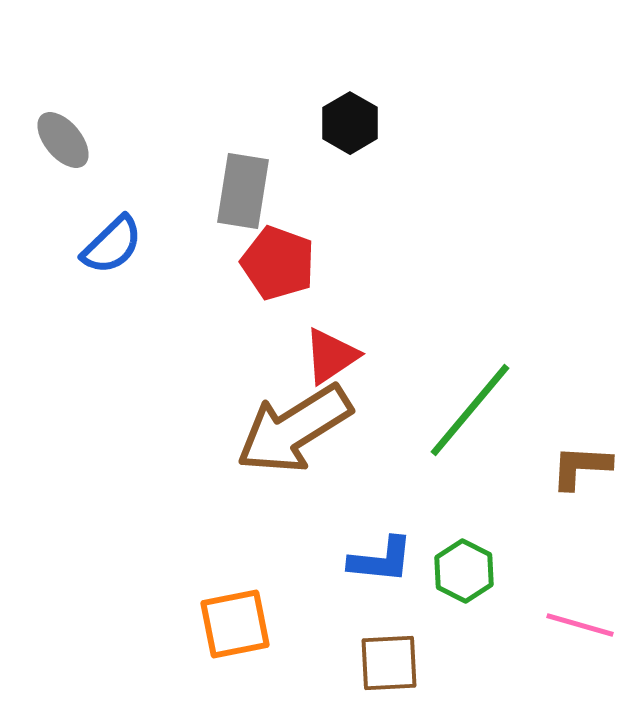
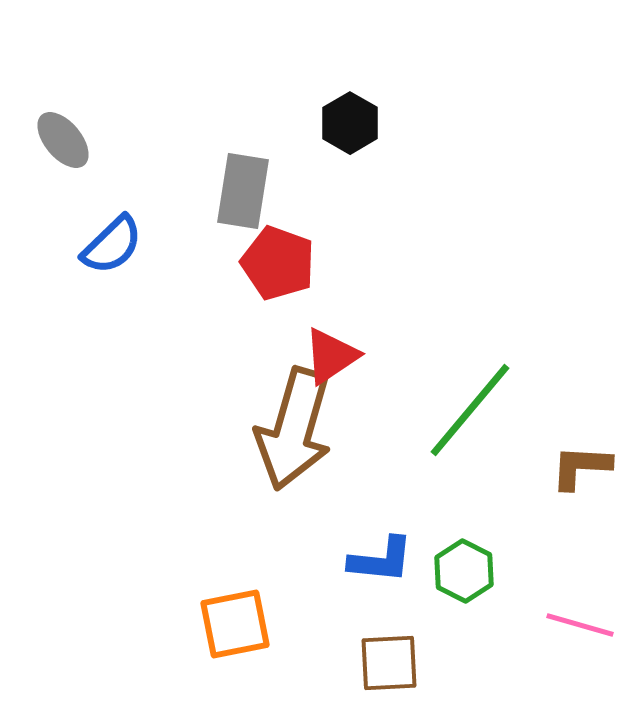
brown arrow: rotated 42 degrees counterclockwise
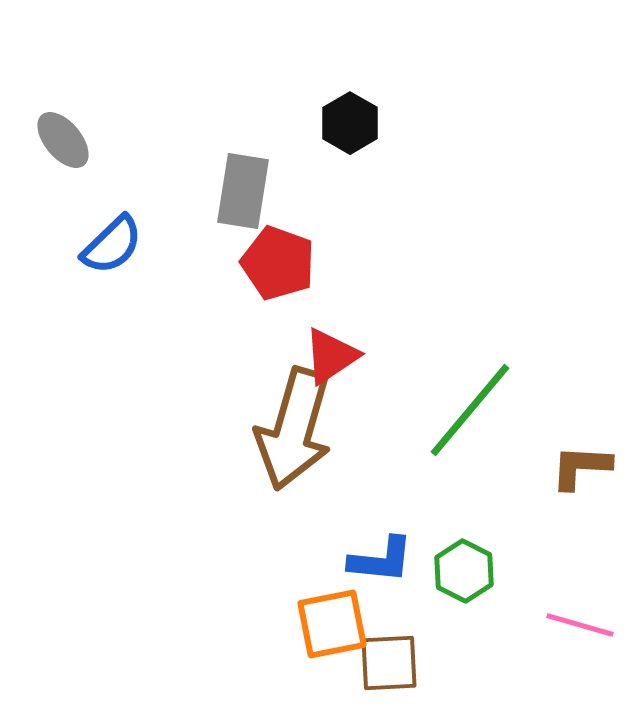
orange square: moved 97 px right
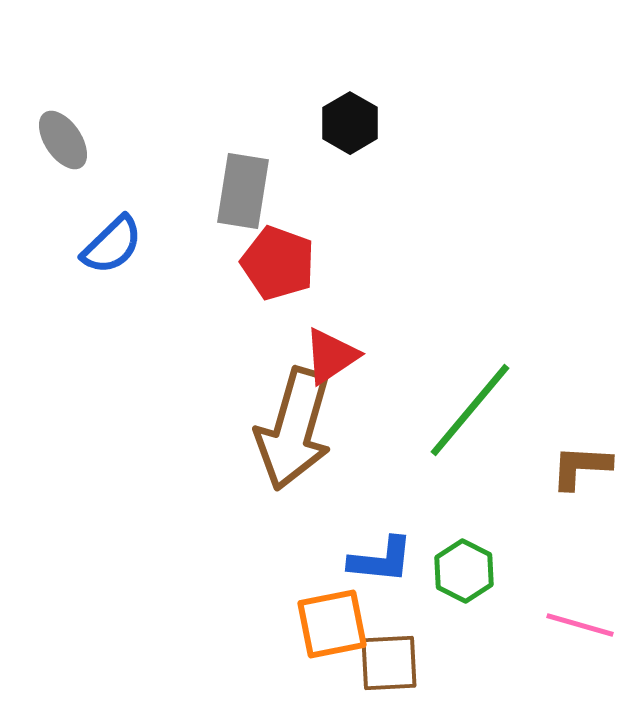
gray ellipse: rotated 6 degrees clockwise
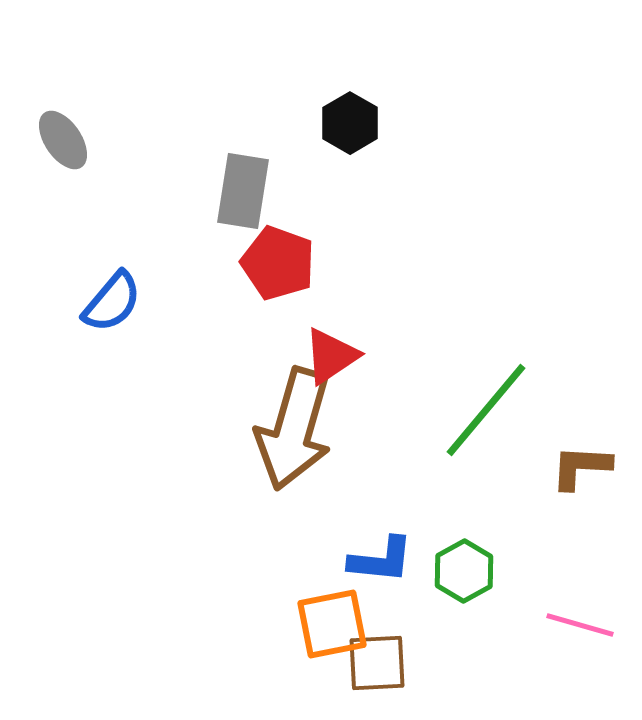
blue semicircle: moved 57 px down; rotated 6 degrees counterclockwise
green line: moved 16 px right
green hexagon: rotated 4 degrees clockwise
brown square: moved 12 px left
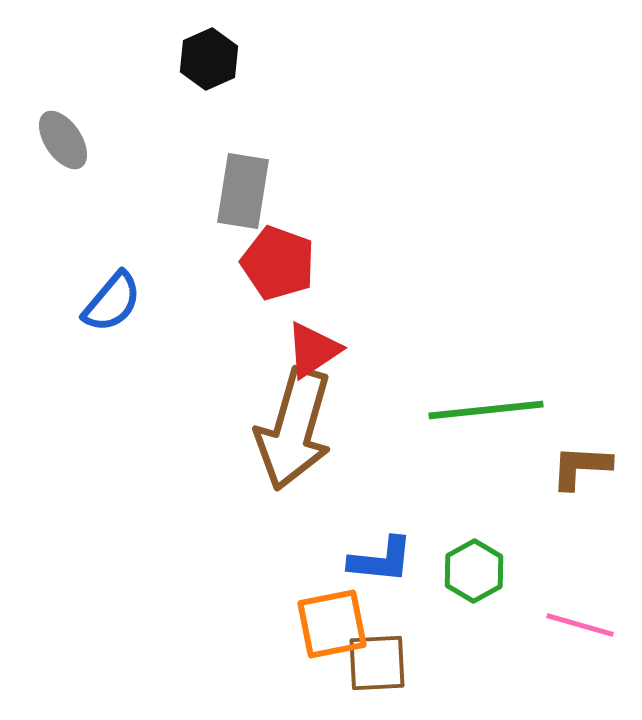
black hexagon: moved 141 px left, 64 px up; rotated 6 degrees clockwise
red triangle: moved 18 px left, 6 px up
green line: rotated 44 degrees clockwise
green hexagon: moved 10 px right
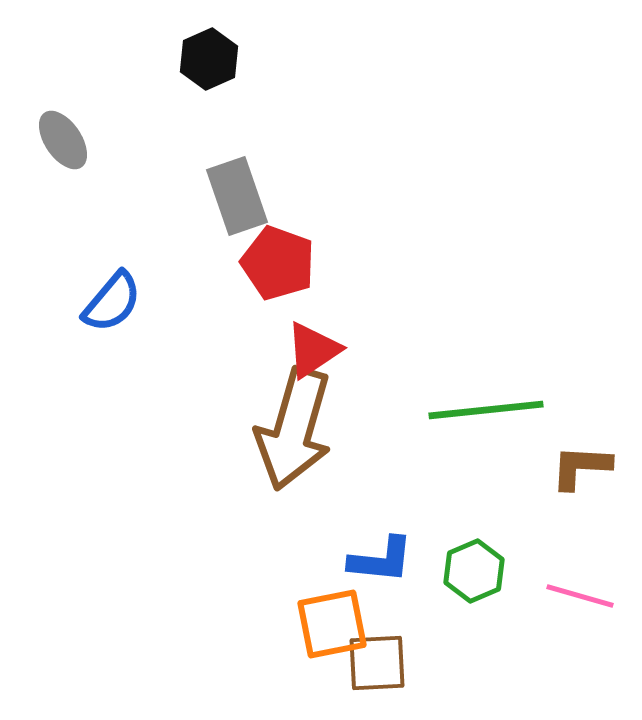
gray rectangle: moved 6 px left, 5 px down; rotated 28 degrees counterclockwise
green hexagon: rotated 6 degrees clockwise
pink line: moved 29 px up
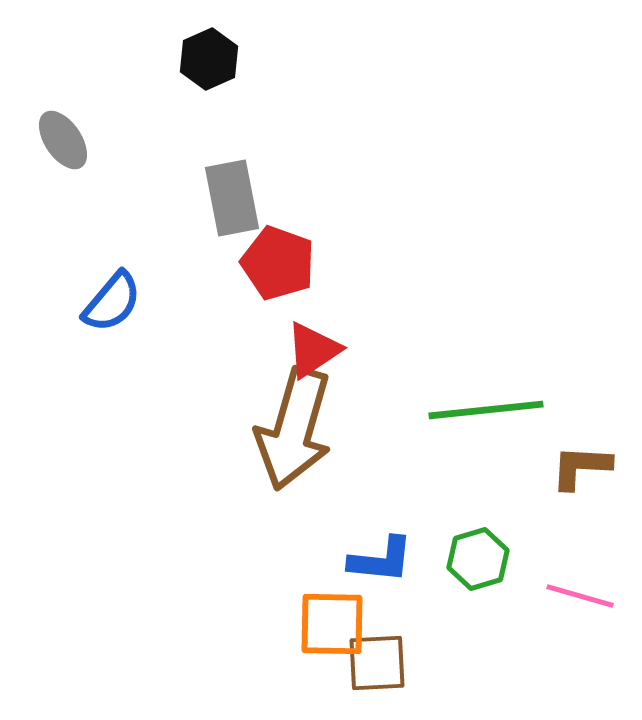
gray rectangle: moved 5 px left, 2 px down; rotated 8 degrees clockwise
green hexagon: moved 4 px right, 12 px up; rotated 6 degrees clockwise
orange square: rotated 12 degrees clockwise
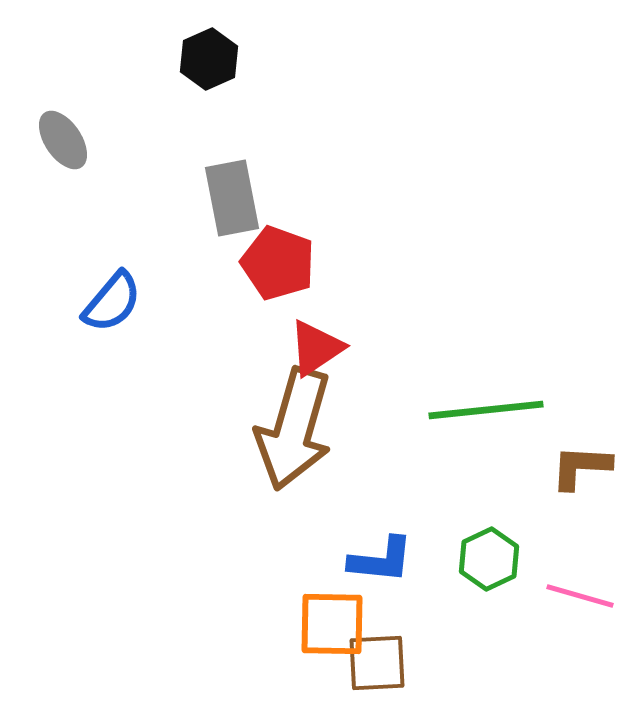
red triangle: moved 3 px right, 2 px up
green hexagon: moved 11 px right; rotated 8 degrees counterclockwise
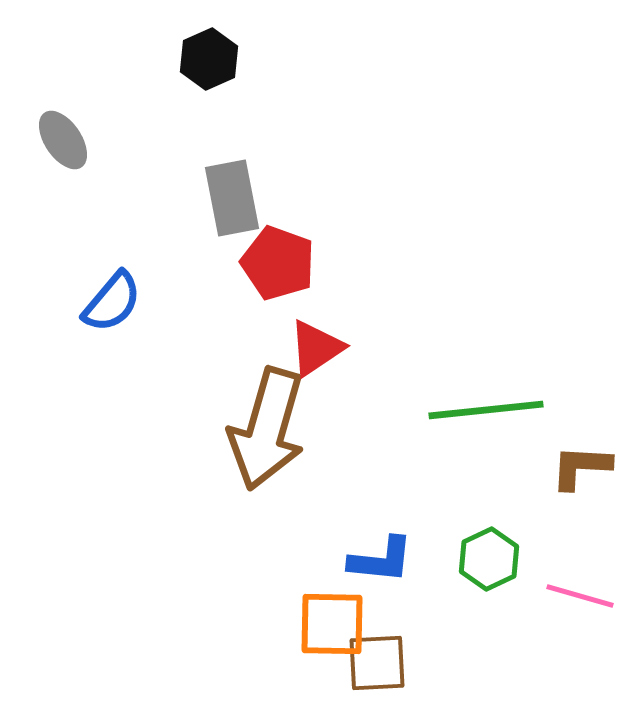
brown arrow: moved 27 px left
